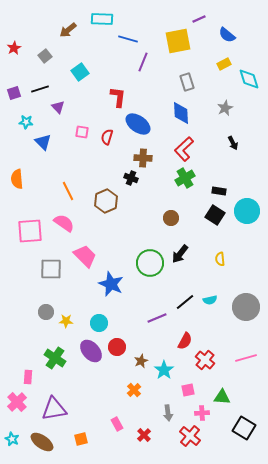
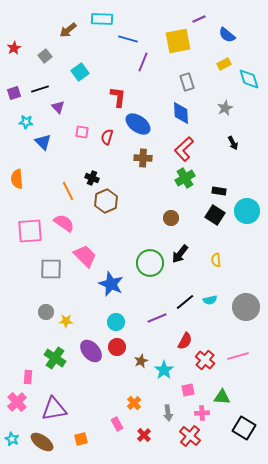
black cross at (131, 178): moved 39 px left
yellow semicircle at (220, 259): moved 4 px left, 1 px down
cyan circle at (99, 323): moved 17 px right, 1 px up
pink line at (246, 358): moved 8 px left, 2 px up
orange cross at (134, 390): moved 13 px down
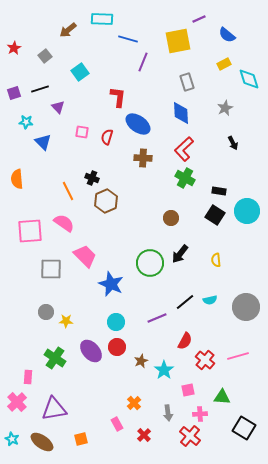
green cross at (185, 178): rotated 30 degrees counterclockwise
pink cross at (202, 413): moved 2 px left, 1 px down
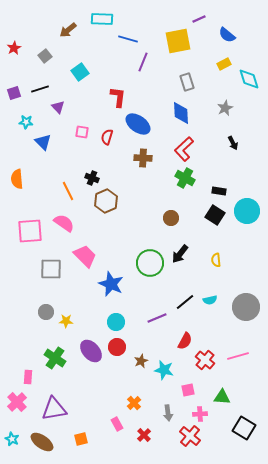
cyan star at (164, 370): rotated 24 degrees counterclockwise
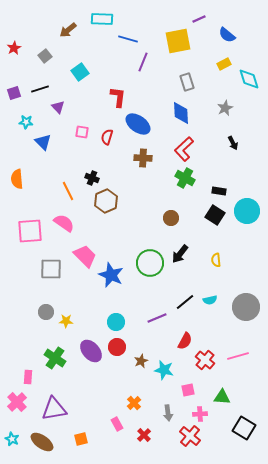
blue star at (111, 284): moved 9 px up
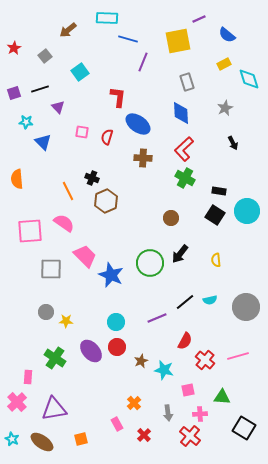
cyan rectangle at (102, 19): moved 5 px right, 1 px up
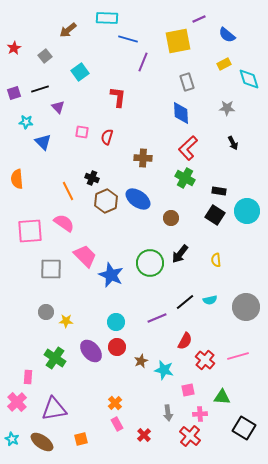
gray star at (225, 108): moved 2 px right; rotated 28 degrees clockwise
blue ellipse at (138, 124): moved 75 px down
red L-shape at (184, 149): moved 4 px right, 1 px up
orange cross at (134, 403): moved 19 px left
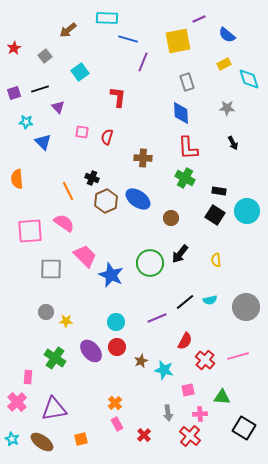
red L-shape at (188, 148): rotated 50 degrees counterclockwise
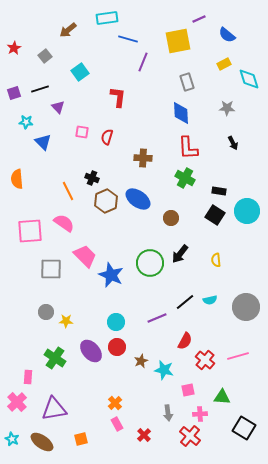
cyan rectangle at (107, 18): rotated 10 degrees counterclockwise
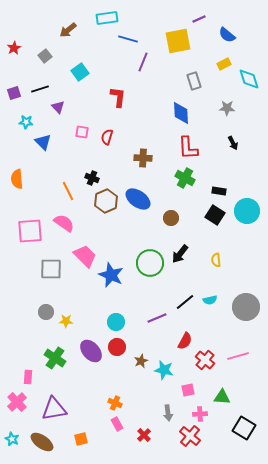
gray rectangle at (187, 82): moved 7 px right, 1 px up
orange cross at (115, 403): rotated 24 degrees counterclockwise
